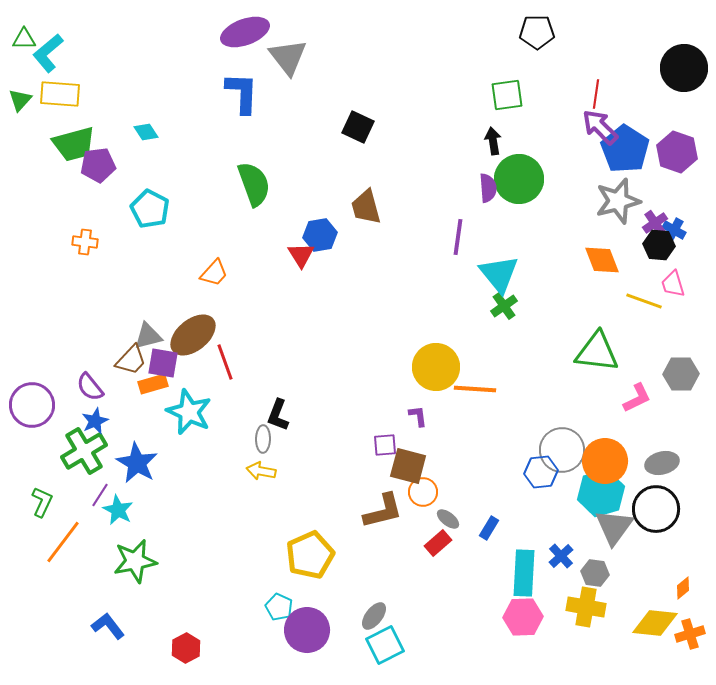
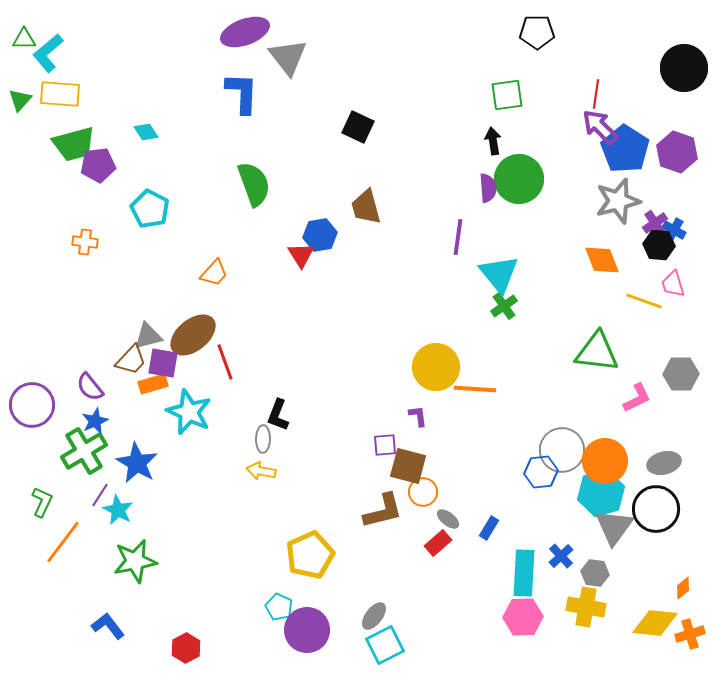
gray ellipse at (662, 463): moved 2 px right
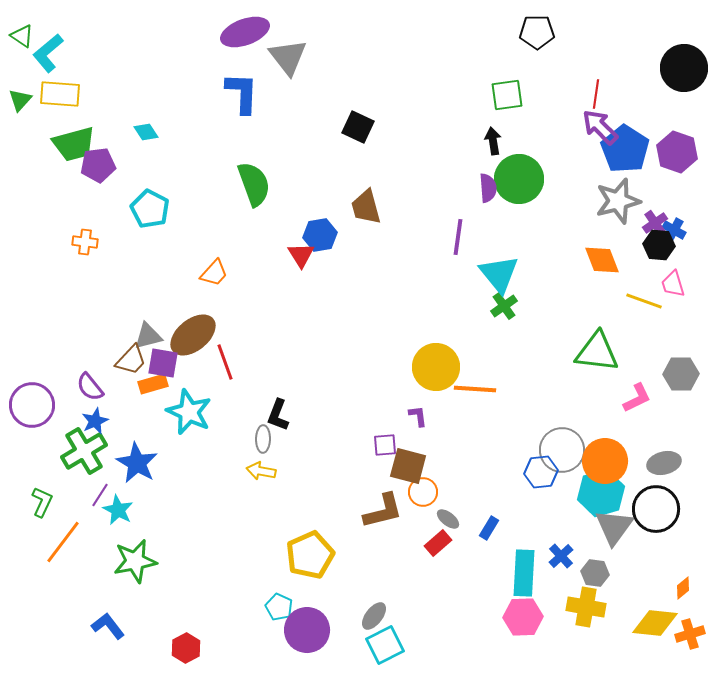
green triangle at (24, 39): moved 2 px left, 3 px up; rotated 35 degrees clockwise
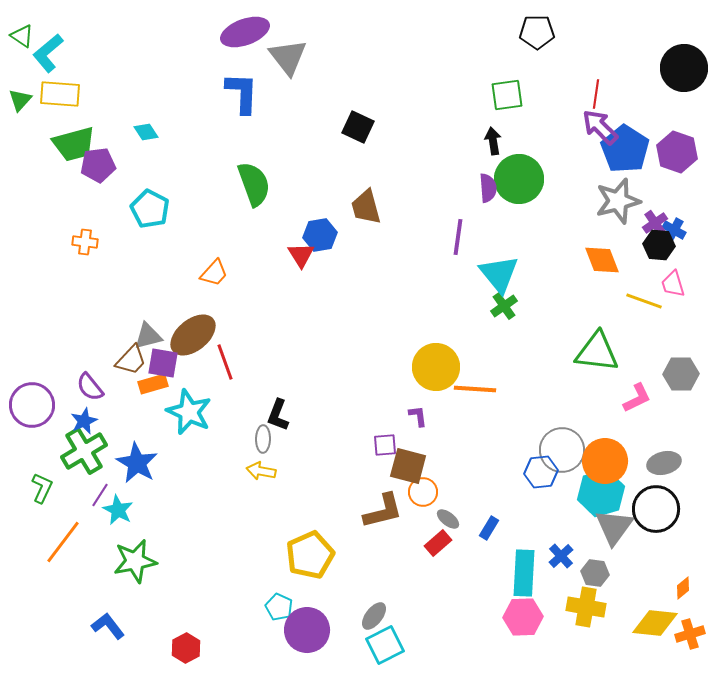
blue star at (95, 421): moved 11 px left
green L-shape at (42, 502): moved 14 px up
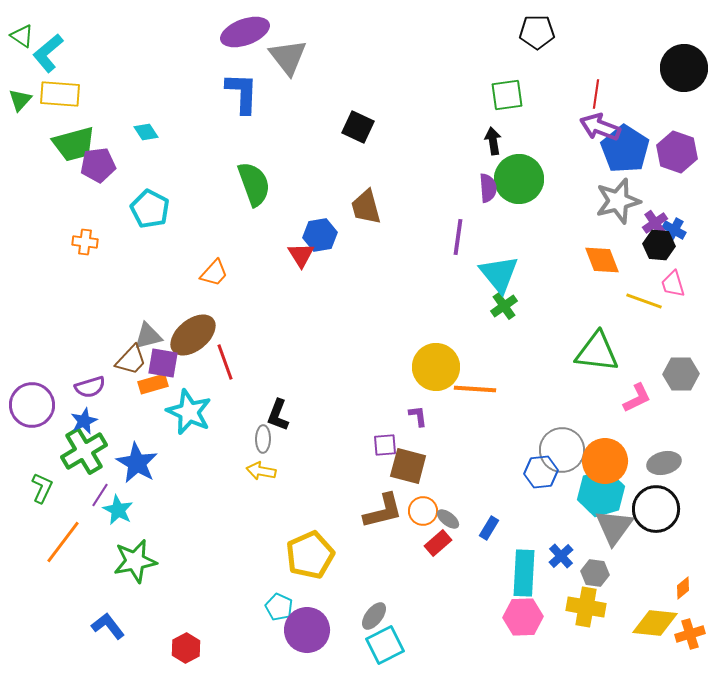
purple arrow at (600, 127): rotated 24 degrees counterclockwise
purple semicircle at (90, 387): rotated 68 degrees counterclockwise
orange circle at (423, 492): moved 19 px down
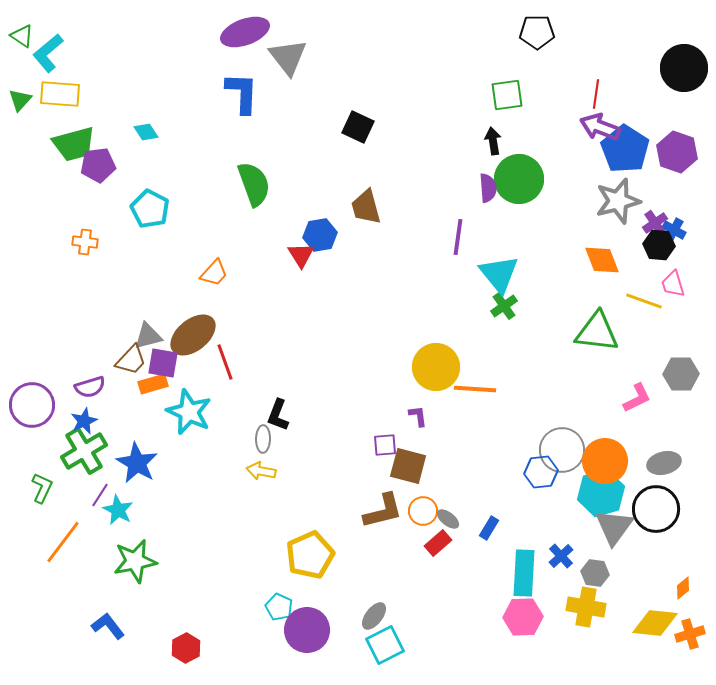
green triangle at (597, 352): moved 20 px up
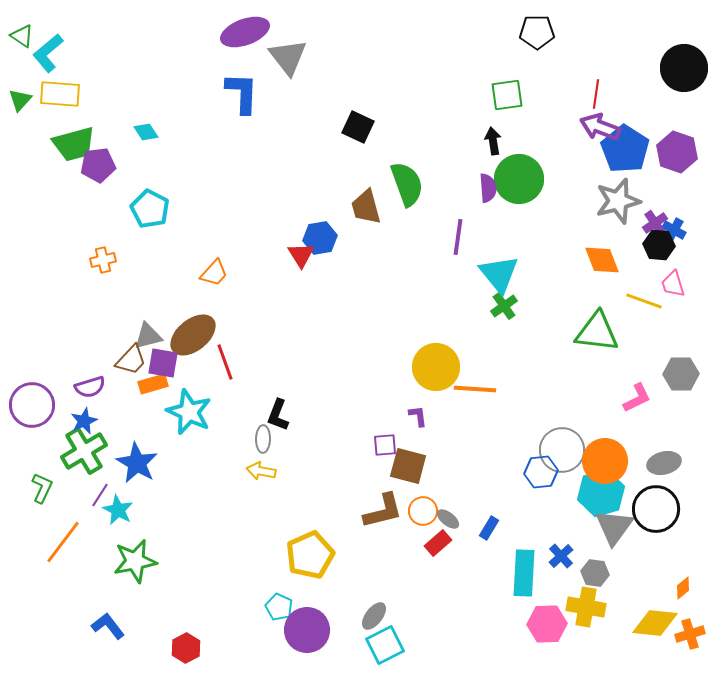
green semicircle at (254, 184): moved 153 px right
blue hexagon at (320, 235): moved 3 px down
orange cross at (85, 242): moved 18 px right, 18 px down; rotated 20 degrees counterclockwise
pink hexagon at (523, 617): moved 24 px right, 7 px down
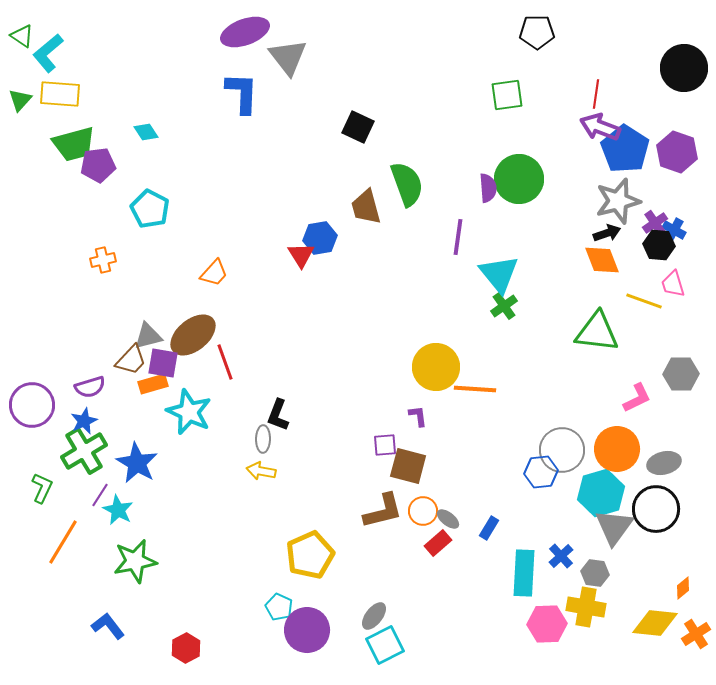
black arrow at (493, 141): moved 114 px right, 92 px down; rotated 80 degrees clockwise
orange circle at (605, 461): moved 12 px right, 12 px up
orange line at (63, 542): rotated 6 degrees counterclockwise
orange cross at (690, 634): moved 6 px right; rotated 16 degrees counterclockwise
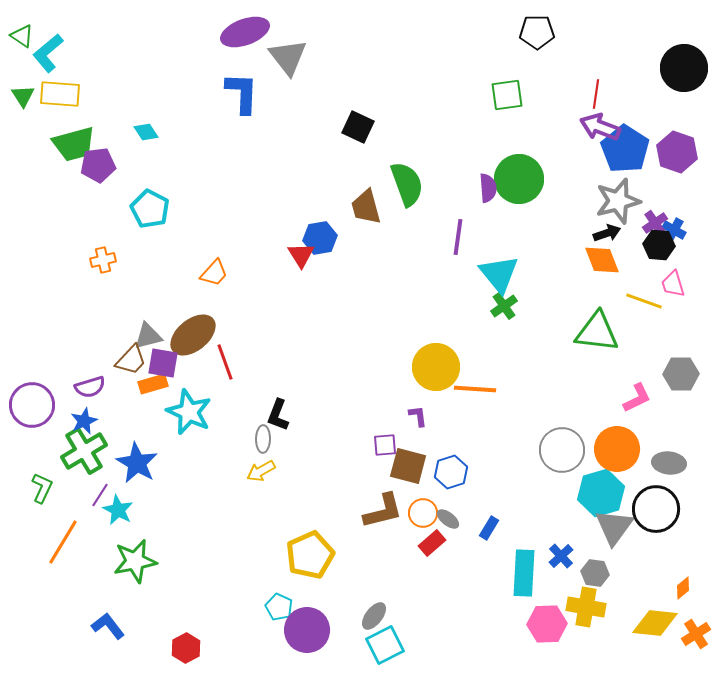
green triangle at (20, 100): moved 3 px right, 4 px up; rotated 15 degrees counterclockwise
gray ellipse at (664, 463): moved 5 px right; rotated 20 degrees clockwise
yellow arrow at (261, 471): rotated 40 degrees counterclockwise
blue hexagon at (541, 472): moved 90 px left; rotated 12 degrees counterclockwise
orange circle at (423, 511): moved 2 px down
red rectangle at (438, 543): moved 6 px left
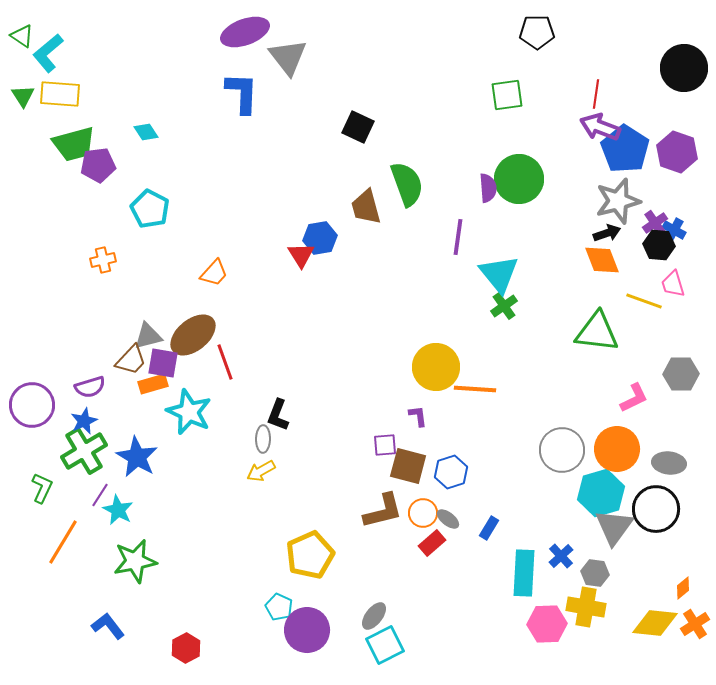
pink L-shape at (637, 398): moved 3 px left
blue star at (137, 463): moved 6 px up
orange cross at (696, 634): moved 1 px left, 10 px up
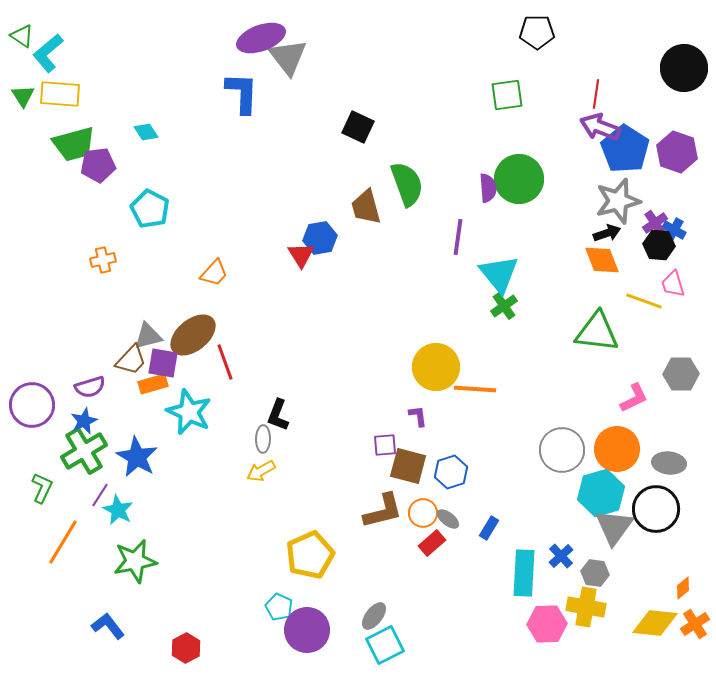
purple ellipse at (245, 32): moved 16 px right, 6 px down
